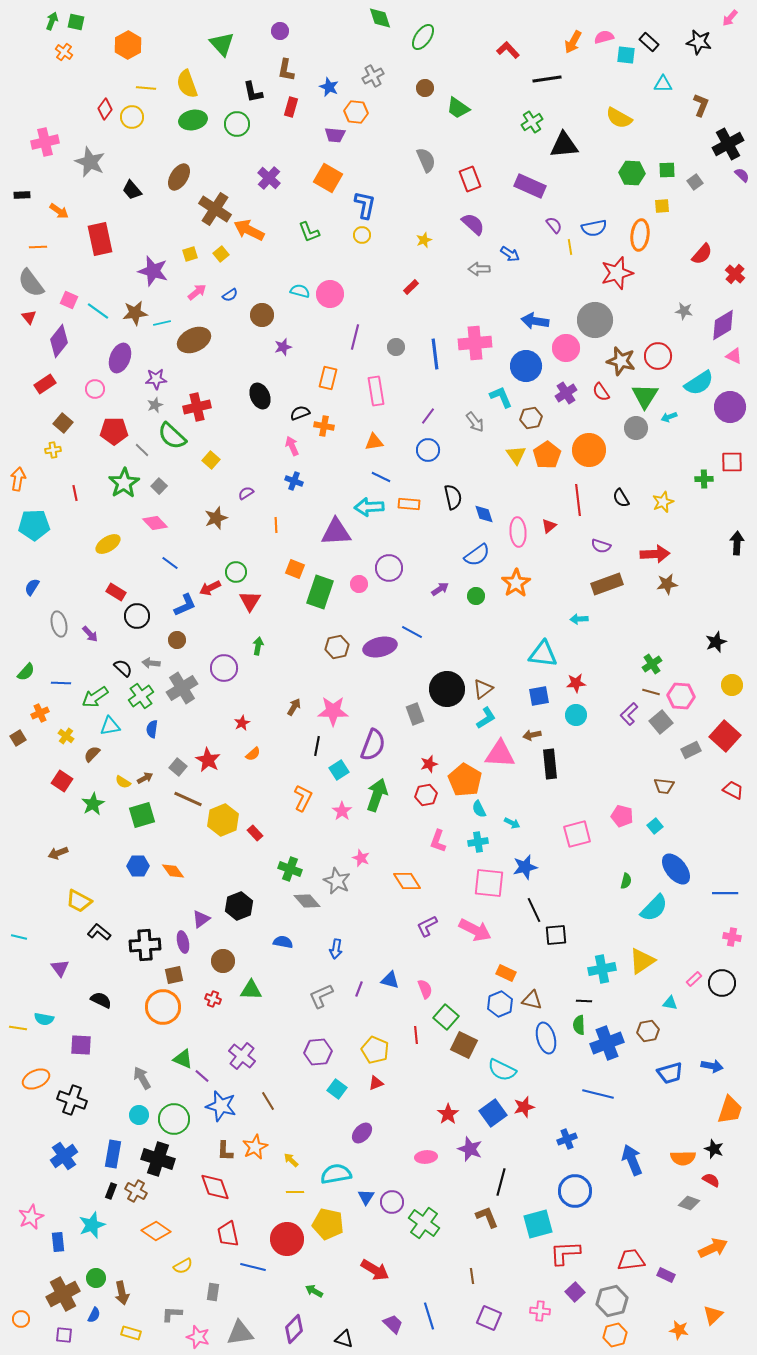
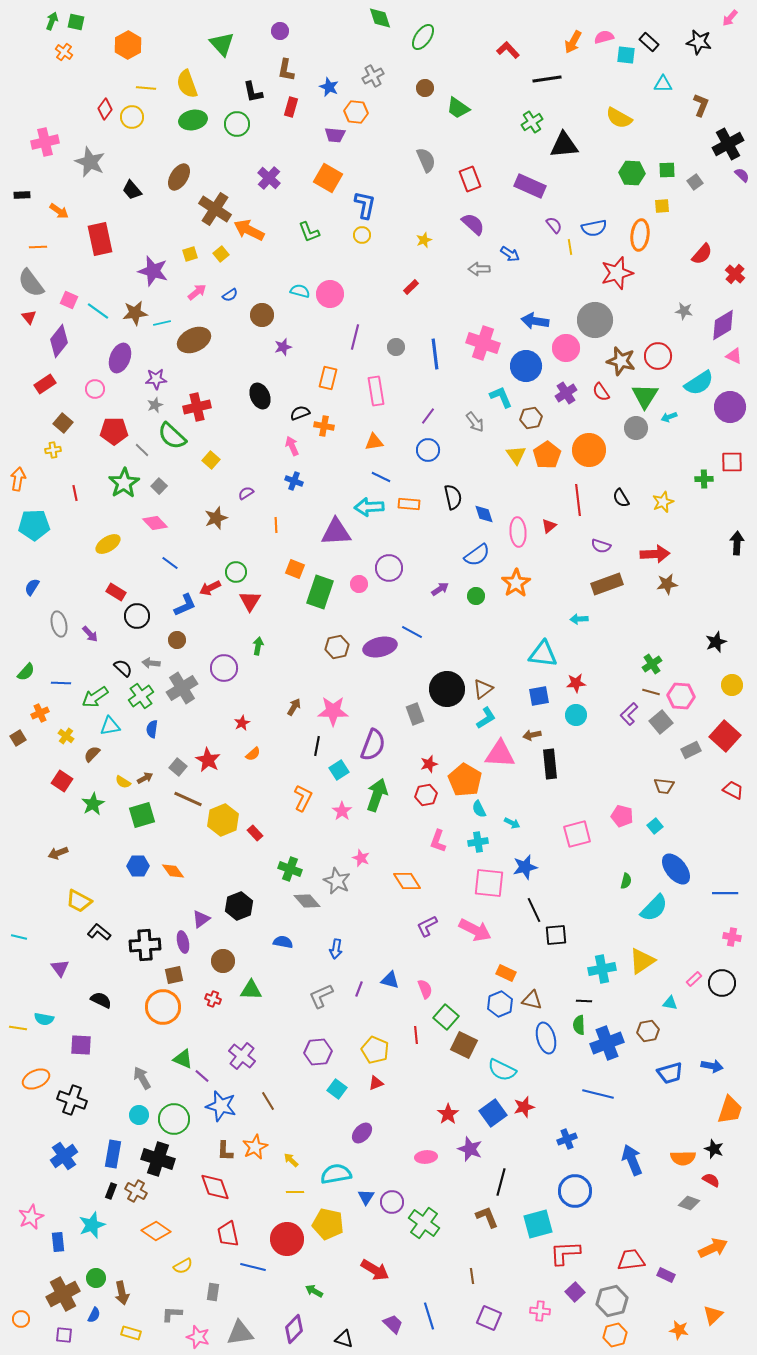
pink cross at (475, 343): moved 8 px right; rotated 24 degrees clockwise
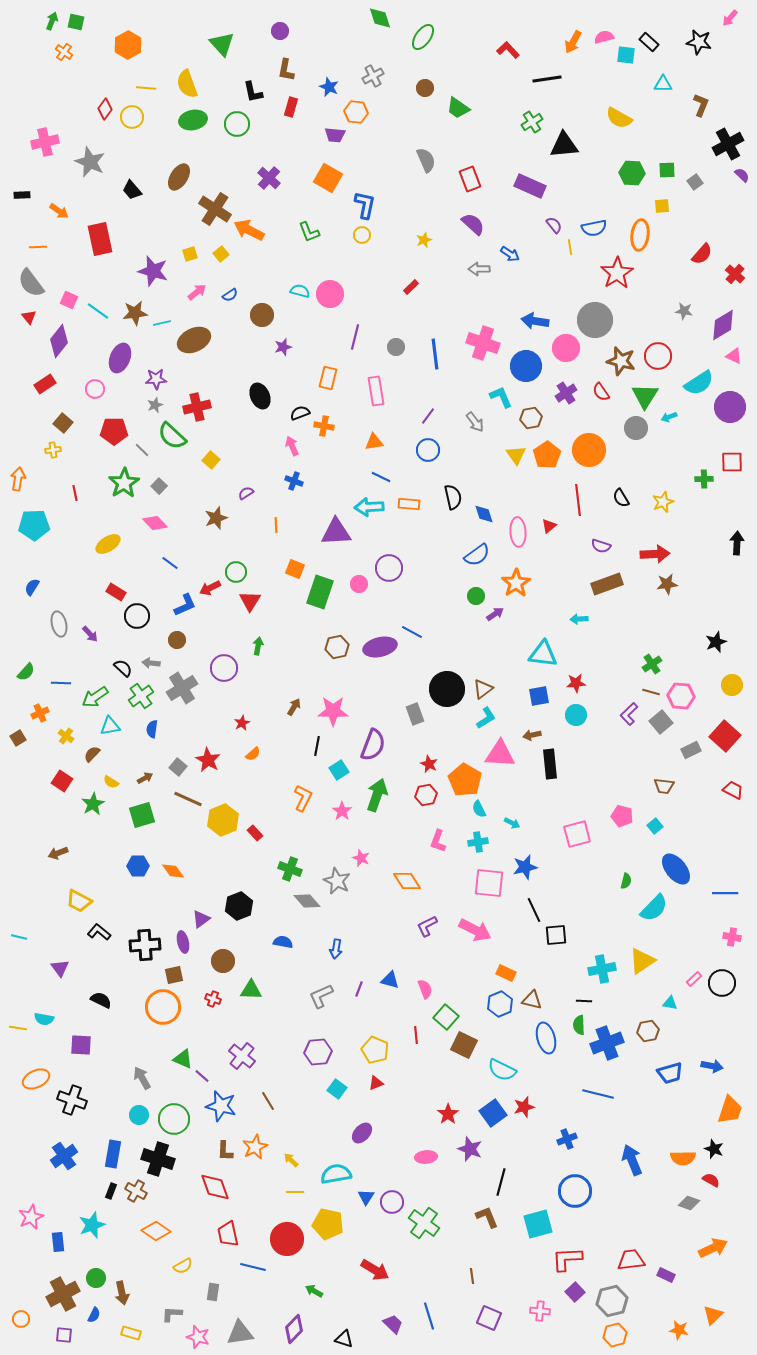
red star at (617, 273): rotated 16 degrees counterclockwise
purple arrow at (440, 589): moved 55 px right, 25 px down
red star at (429, 764): rotated 30 degrees counterclockwise
yellow semicircle at (123, 782): moved 12 px left
red L-shape at (565, 1253): moved 2 px right, 6 px down
